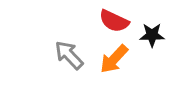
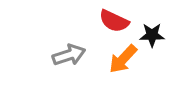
gray arrow: rotated 116 degrees clockwise
orange arrow: moved 9 px right
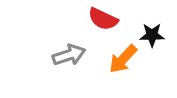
red semicircle: moved 11 px left, 2 px up
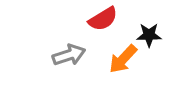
red semicircle: rotated 56 degrees counterclockwise
black star: moved 3 px left
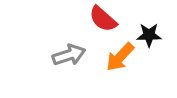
red semicircle: rotated 72 degrees clockwise
orange arrow: moved 3 px left, 2 px up
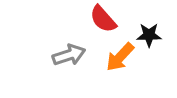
red semicircle: rotated 8 degrees clockwise
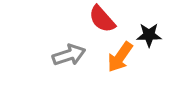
red semicircle: moved 1 px left
orange arrow: rotated 8 degrees counterclockwise
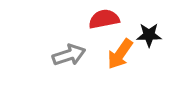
red semicircle: moved 2 px right; rotated 120 degrees clockwise
orange arrow: moved 3 px up
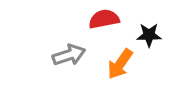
orange arrow: moved 10 px down
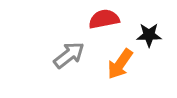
gray arrow: rotated 20 degrees counterclockwise
